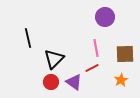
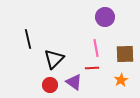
black line: moved 1 px down
red line: rotated 24 degrees clockwise
red circle: moved 1 px left, 3 px down
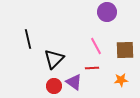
purple circle: moved 2 px right, 5 px up
pink line: moved 2 px up; rotated 18 degrees counterclockwise
brown square: moved 4 px up
orange star: rotated 24 degrees clockwise
red circle: moved 4 px right, 1 px down
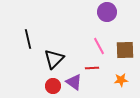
pink line: moved 3 px right
red circle: moved 1 px left
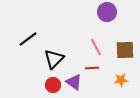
black line: rotated 66 degrees clockwise
pink line: moved 3 px left, 1 px down
red circle: moved 1 px up
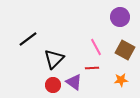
purple circle: moved 13 px right, 5 px down
brown square: rotated 30 degrees clockwise
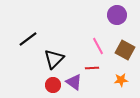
purple circle: moved 3 px left, 2 px up
pink line: moved 2 px right, 1 px up
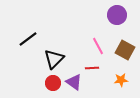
red circle: moved 2 px up
